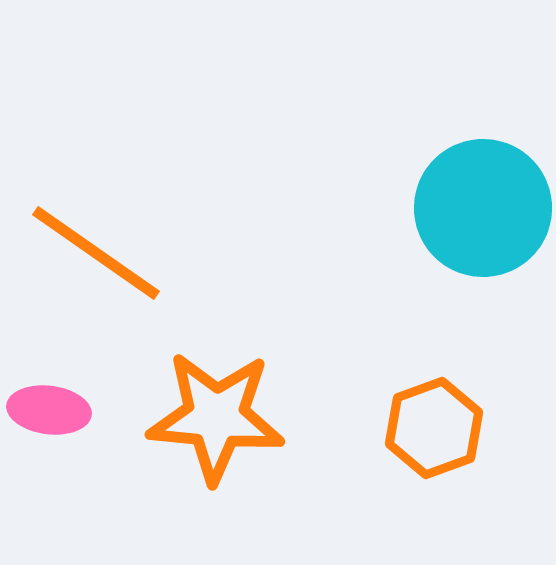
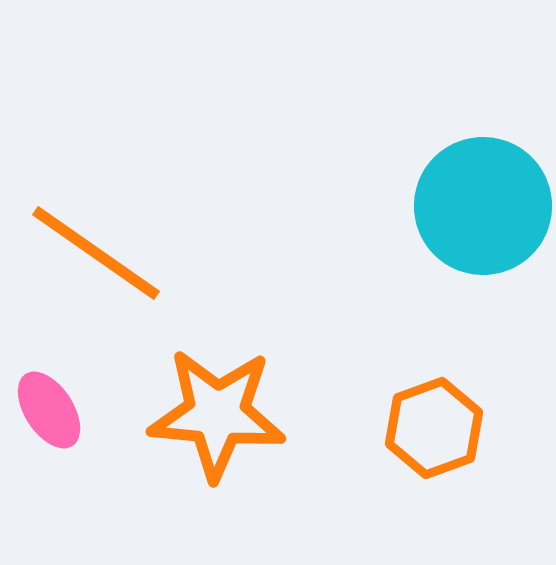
cyan circle: moved 2 px up
pink ellipse: rotated 50 degrees clockwise
orange star: moved 1 px right, 3 px up
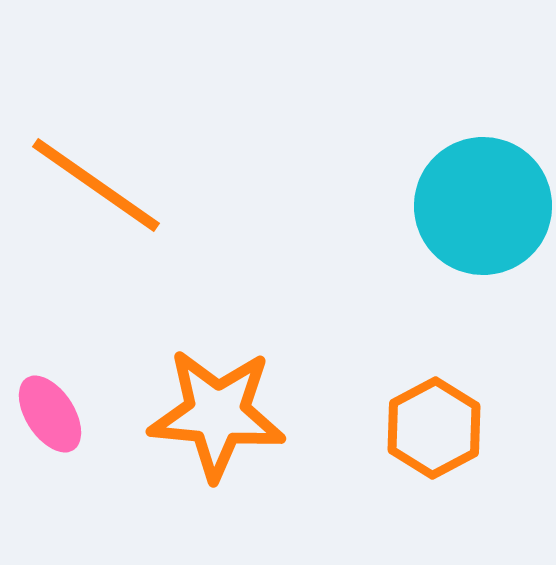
orange line: moved 68 px up
pink ellipse: moved 1 px right, 4 px down
orange hexagon: rotated 8 degrees counterclockwise
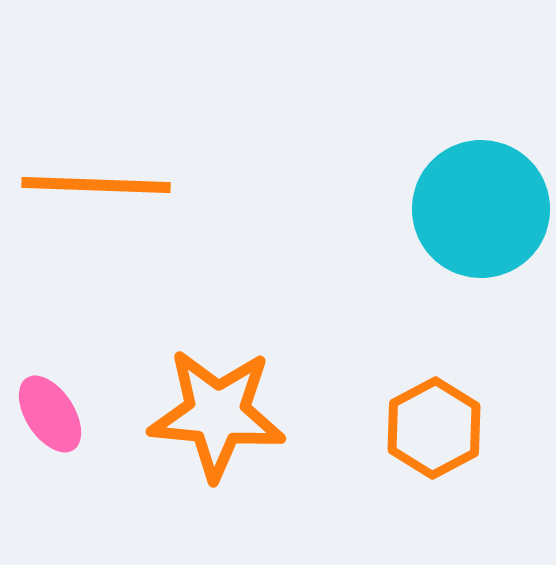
orange line: rotated 33 degrees counterclockwise
cyan circle: moved 2 px left, 3 px down
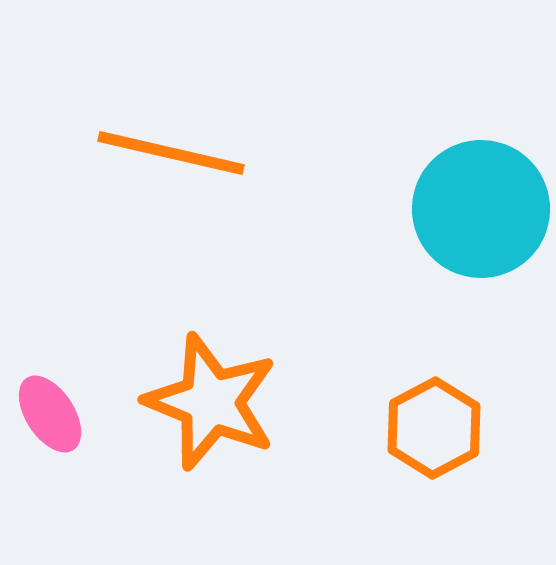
orange line: moved 75 px right, 32 px up; rotated 11 degrees clockwise
orange star: moved 6 px left, 12 px up; rotated 17 degrees clockwise
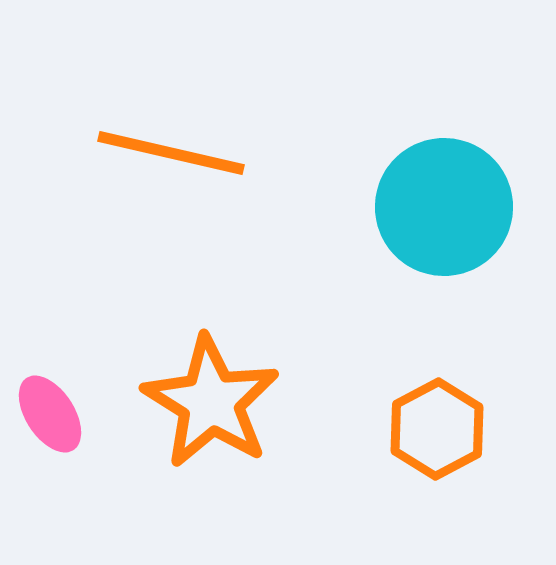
cyan circle: moved 37 px left, 2 px up
orange star: rotated 10 degrees clockwise
orange hexagon: moved 3 px right, 1 px down
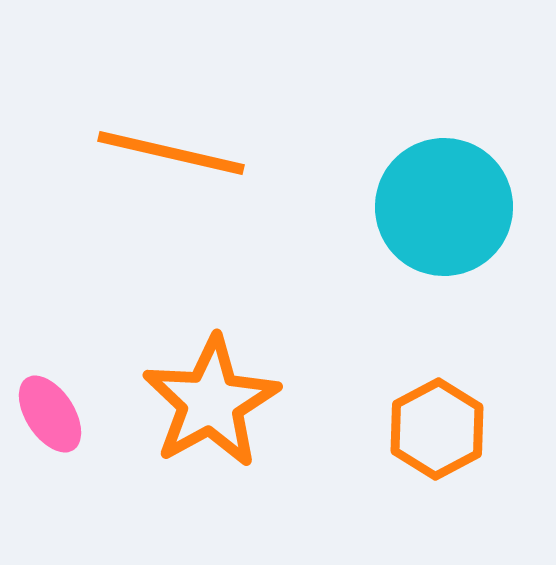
orange star: rotated 11 degrees clockwise
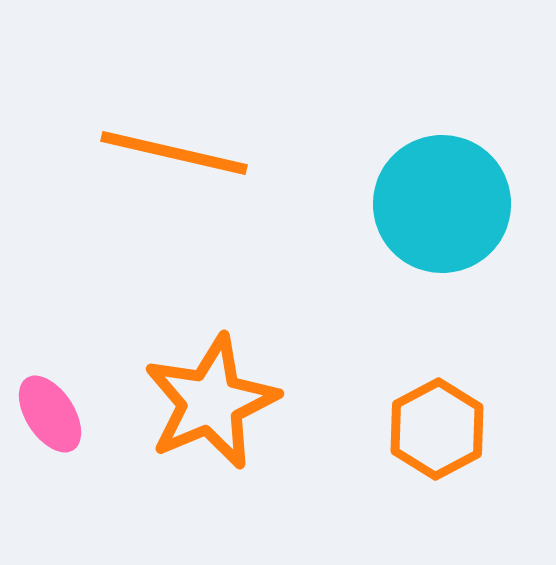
orange line: moved 3 px right
cyan circle: moved 2 px left, 3 px up
orange star: rotated 6 degrees clockwise
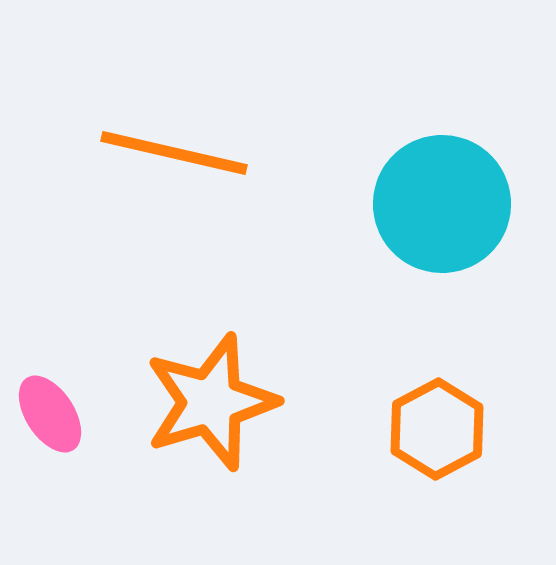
orange star: rotated 6 degrees clockwise
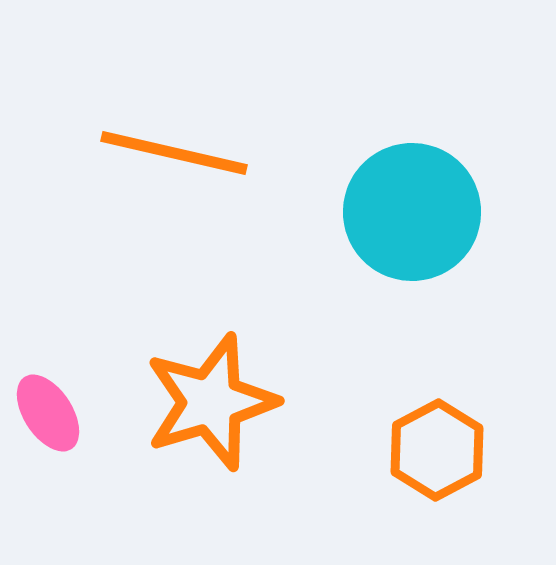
cyan circle: moved 30 px left, 8 px down
pink ellipse: moved 2 px left, 1 px up
orange hexagon: moved 21 px down
